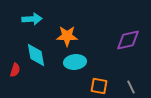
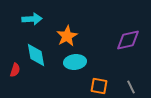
orange star: rotated 30 degrees counterclockwise
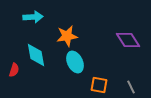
cyan arrow: moved 1 px right, 2 px up
orange star: rotated 20 degrees clockwise
purple diamond: rotated 70 degrees clockwise
cyan ellipse: rotated 70 degrees clockwise
red semicircle: moved 1 px left
orange square: moved 1 px up
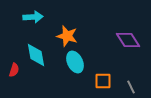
orange star: rotated 25 degrees clockwise
orange square: moved 4 px right, 4 px up; rotated 12 degrees counterclockwise
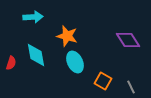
red semicircle: moved 3 px left, 7 px up
orange square: rotated 30 degrees clockwise
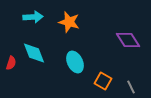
orange star: moved 2 px right, 14 px up
cyan diamond: moved 2 px left, 2 px up; rotated 10 degrees counterclockwise
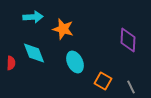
orange star: moved 6 px left, 7 px down
purple diamond: rotated 35 degrees clockwise
red semicircle: rotated 16 degrees counterclockwise
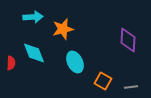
orange star: rotated 30 degrees counterclockwise
gray line: rotated 72 degrees counterclockwise
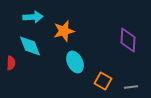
orange star: moved 1 px right, 2 px down
cyan diamond: moved 4 px left, 7 px up
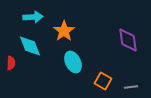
orange star: rotated 20 degrees counterclockwise
purple diamond: rotated 10 degrees counterclockwise
cyan ellipse: moved 2 px left
